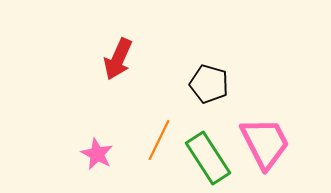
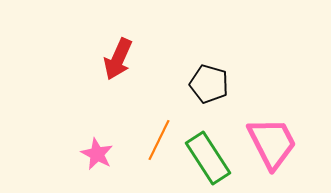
pink trapezoid: moved 7 px right
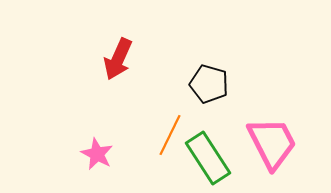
orange line: moved 11 px right, 5 px up
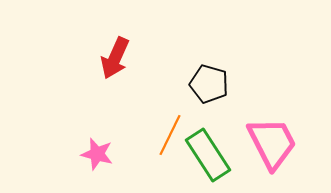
red arrow: moved 3 px left, 1 px up
pink star: rotated 12 degrees counterclockwise
green rectangle: moved 3 px up
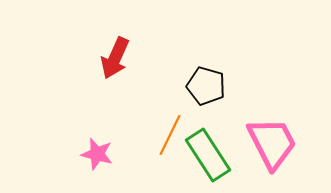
black pentagon: moved 3 px left, 2 px down
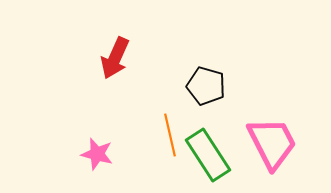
orange line: rotated 39 degrees counterclockwise
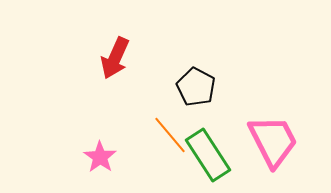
black pentagon: moved 10 px left, 1 px down; rotated 12 degrees clockwise
orange line: rotated 27 degrees counterclockwise
pink trapezoid: moved 1 px right, 2 px up
pink star: moved 3 px right, 3 px down; rotated 20 degrees clockwise
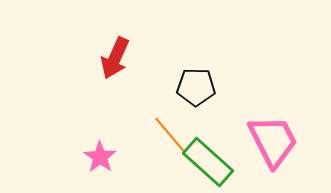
black pentagon: rotated 27 degrees counterclockwise
green rectangle: moved 7 px down; rotated 15 degrees counterclockwise
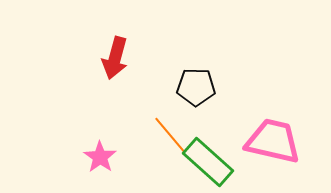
red arrow: rotated 9 degrees counterclockwise
pink trapezoid: rotated 50 degrees counterclockwise
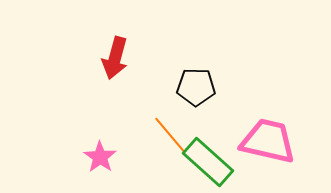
pink trapezoid: moved 5 px left
